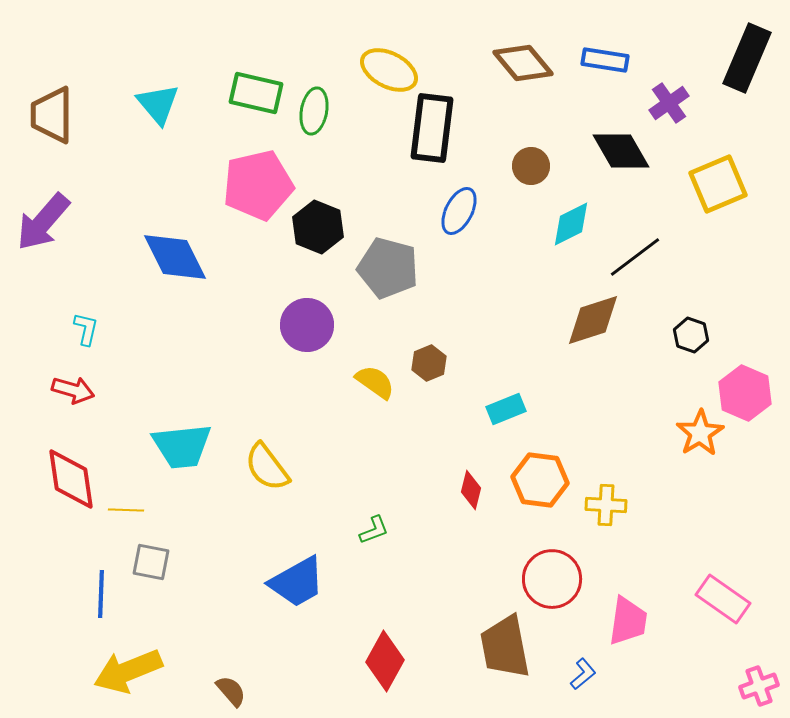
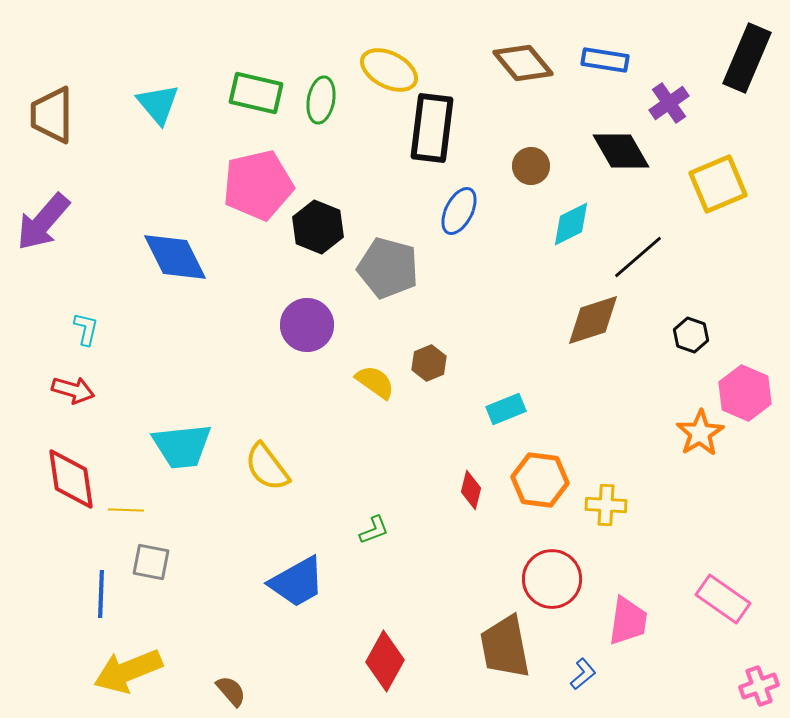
green ellipse at (314, 111): moved 7 px right, 11 px up
black line at (635, 257): moved 3 px right; rotated 4 degrees counterclockwise
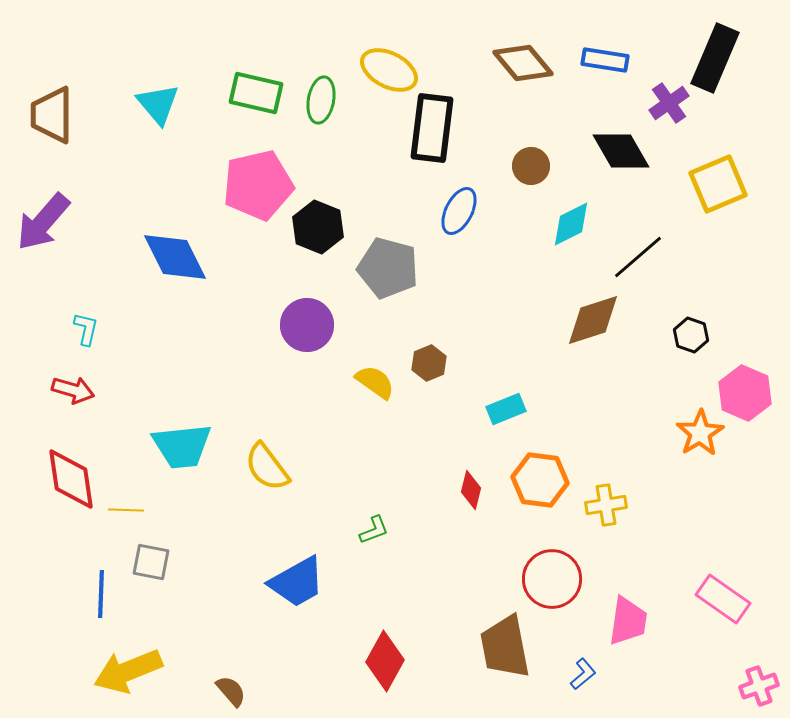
black rectangle at (747, 58): moved 32 px left
yellow cross at (606, 505): rotated 12 degrees counterclockwise
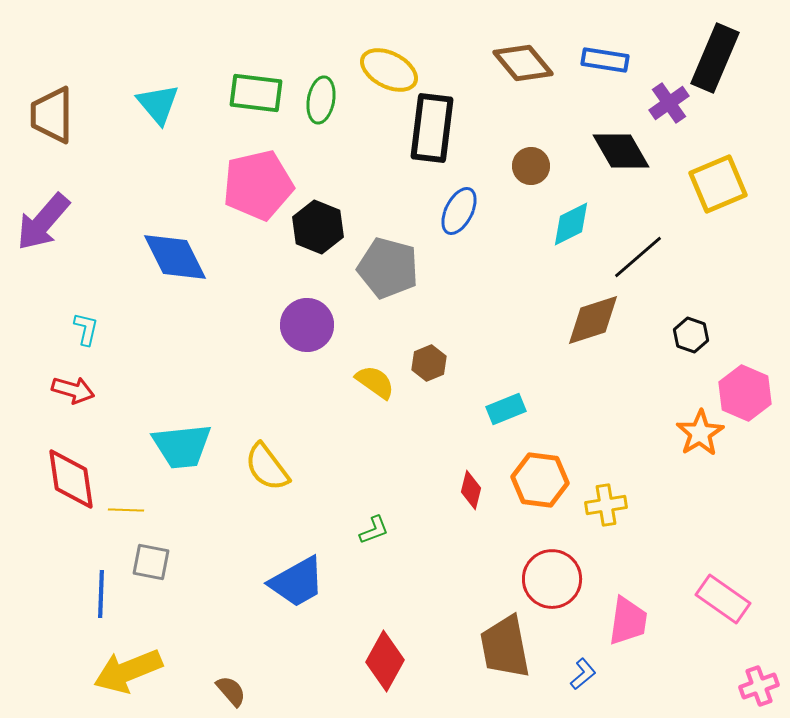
green rectangle at (256, 93): rotated 6 degrees counterclockwise
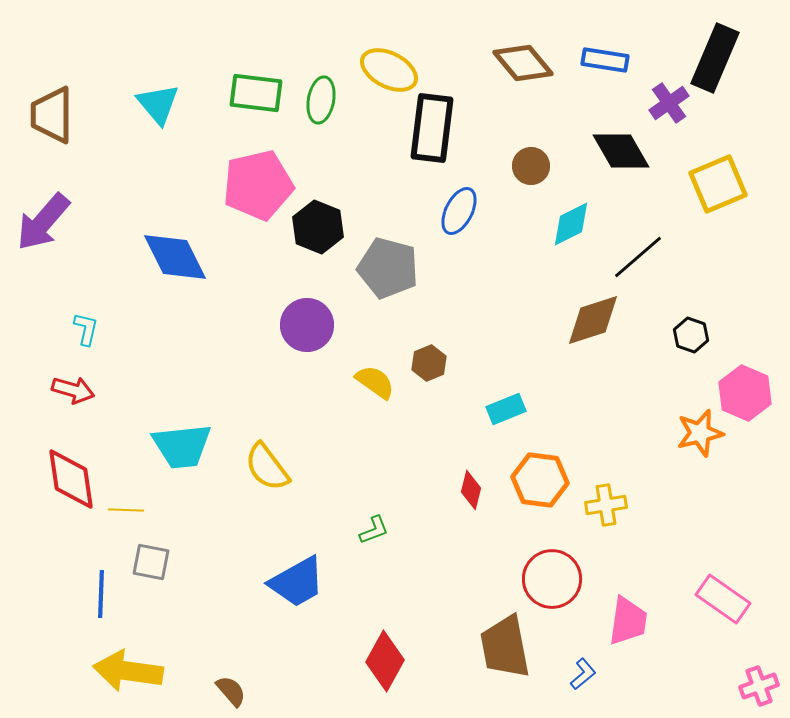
orange star at (700, 433): rotated 18 degrees clockwise
yellow arrow at (128, 671): rotated 30 degrees clockwise
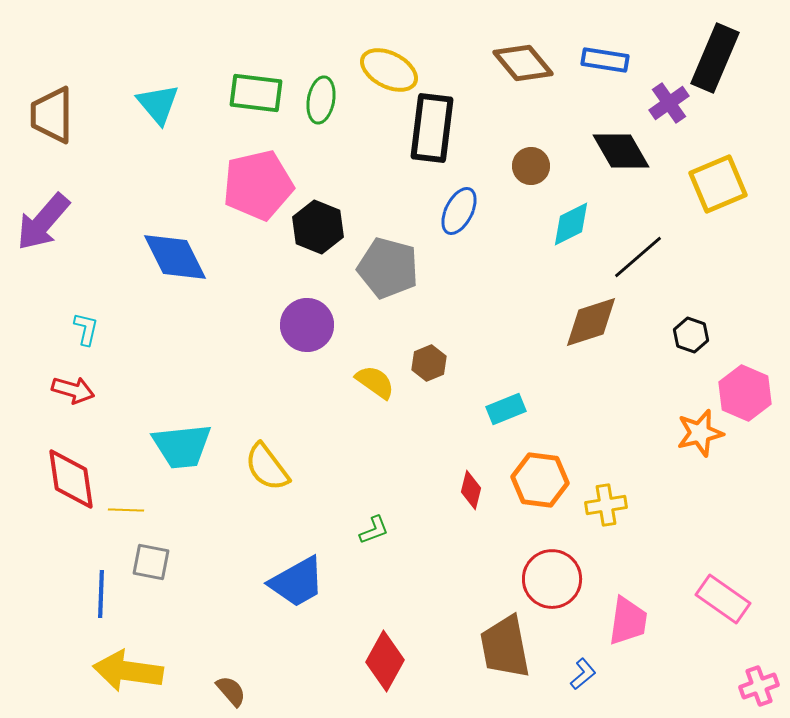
brown diamond at (593, 320): moved 2 px left, 2 px down
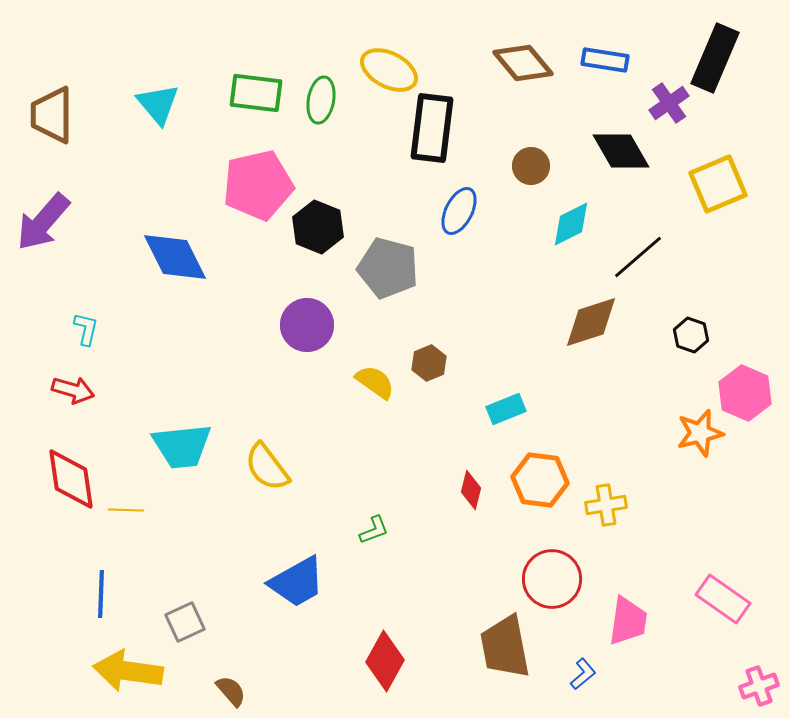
gray square at (151, 562): moved 34 px right, 60 px down; rotated 36 degrees counterclockwise
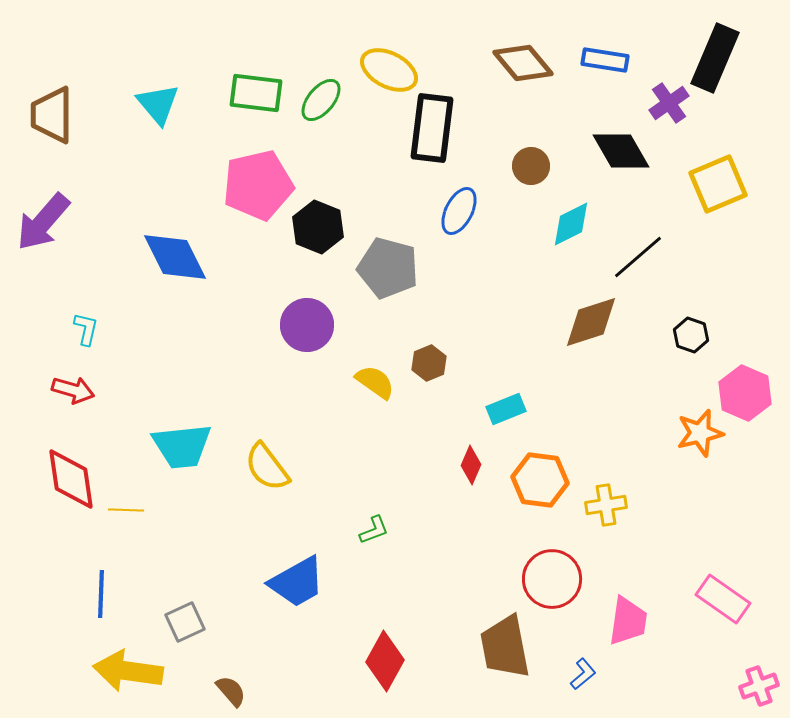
green ellipse at (321, 100): rotated 30 degrees clockwise
red diamond at (471, 490): moved 25 px up; rotated 9 degrees clockwise
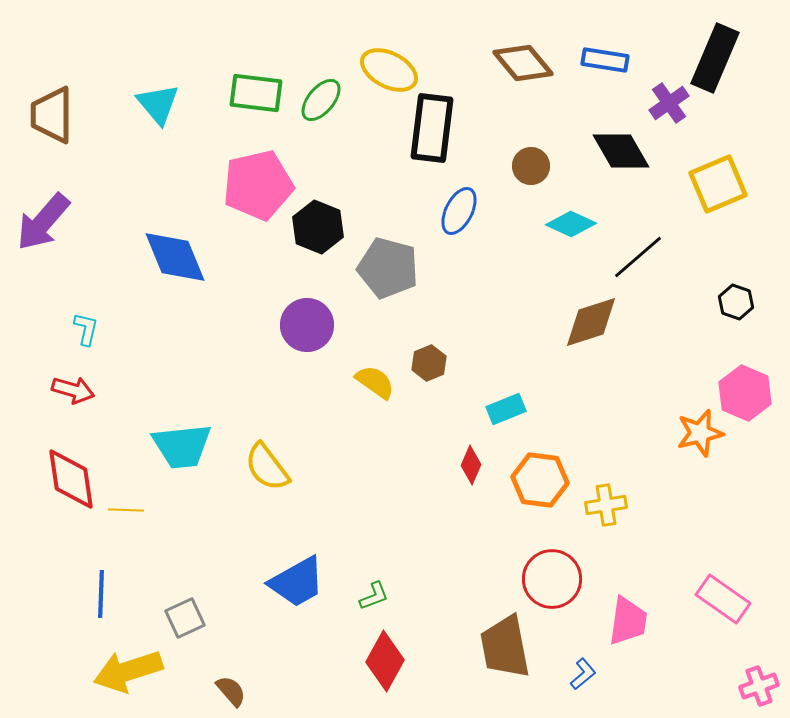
cyan diamond at (571, 224): rotated 51 degrees clockwise
blue diamond at (175, 257): rotated 4 degrees clockwise
black hexagon at (691, 335): moved 45 px right, 33 px up
green L-shape at (374, 530): moved 66 px down
gray square at (185, 622): moved 4 px up
yellow arrow at (128, 671): rotated 26 degrees counterclockwise
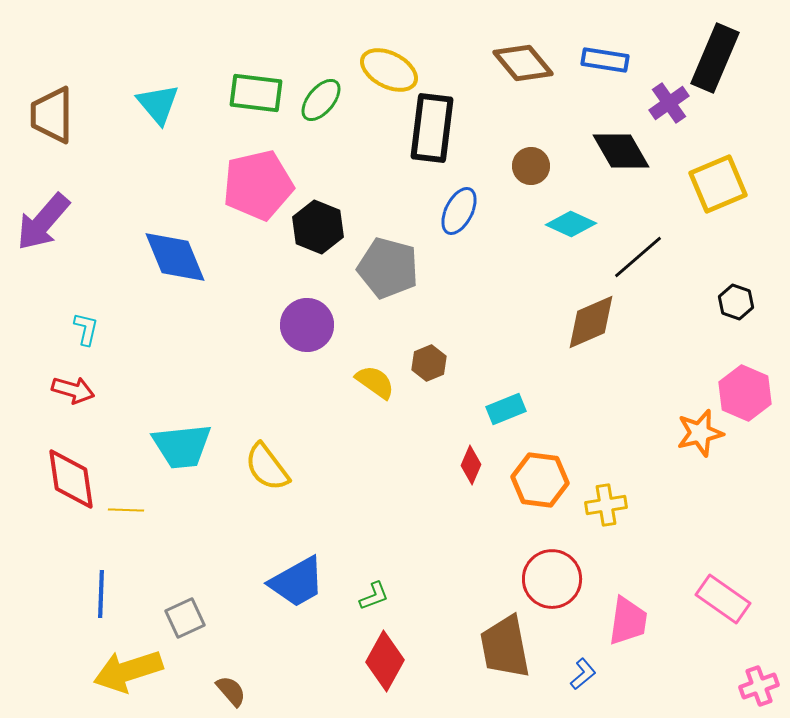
brown diamond at (591, 322): rotated 6 degrees counterclockwise
